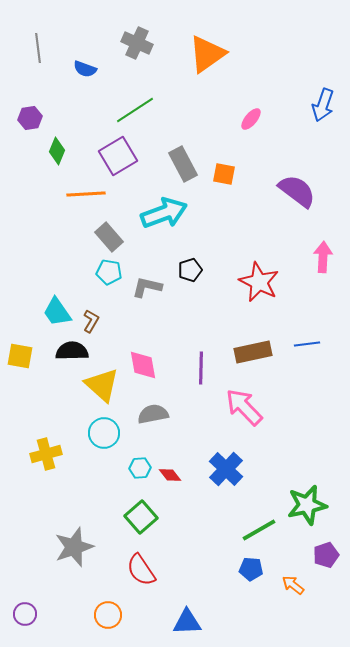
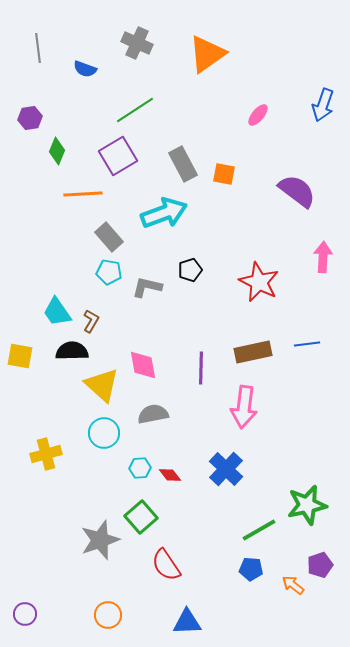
pink ellipse at (251, 119): moved 7 px right, 4 px up
orange line at (86, 194): moved 3 px left
pink arrow at (244, 407): rotated 129 degrees counterclockwise
gray star at (74, 547): moved 26 px right, 7 px up
purple pentagon at (326, 555): moved 6 px left, 10 px down
red semicircle at (141, 570): moved 25 px right, 5 px up
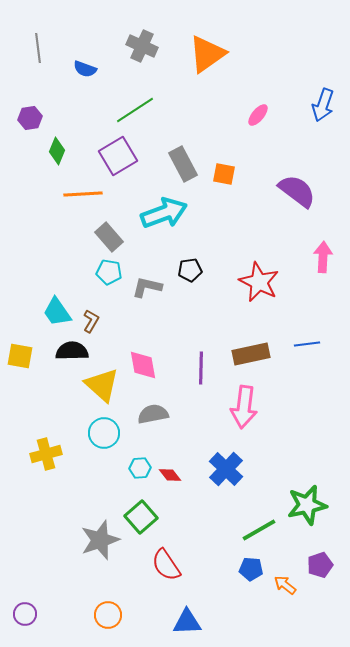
gray cross at (137, 43): moved 5 px right, 3 px down
black pentagon at (190, 270): rotated 10 degrees clockwise
brown rectangle at (253, 352): moved 2 px left, 2 px down
orange arrow at (293, 585): moved 8 px left
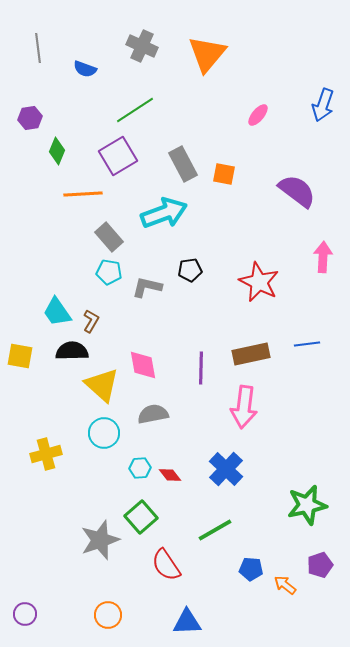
orange triangle at (207, 54): rotated 15 degrees counterclockwise
green line at (259, 530): moved 44 px left
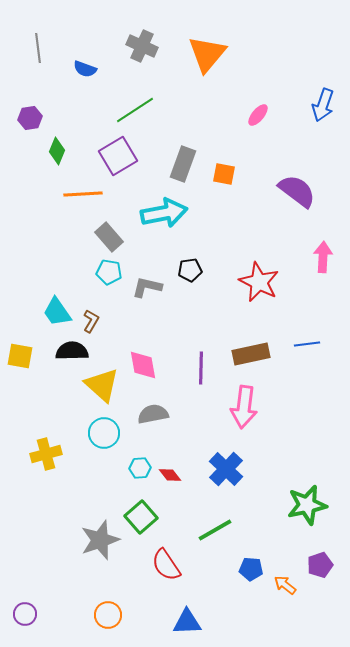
gray rectangle at (183, 164): rotated 48 degrees clockwise
cyan arrow at (164, 213): rotated 9 degrees clockwise
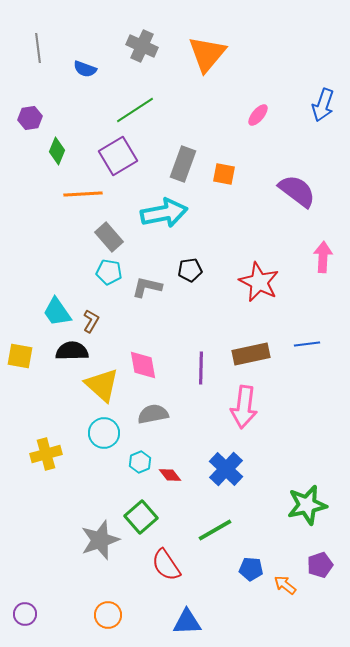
cyan hexagon at (140, 468): moved 6 px up; rotated 20 degrees counterclockwise
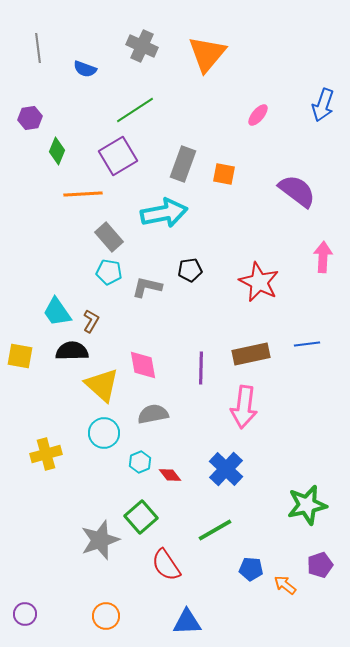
orange circle at (108, 615): moved 2 px left, 1 px down
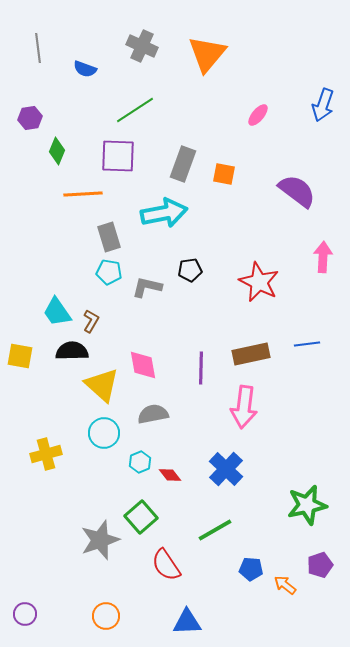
purple square at (118, 156): rotated 33 degrees clockwise
gray rectangle at (109, 237): rotated 24 degrees clockwise
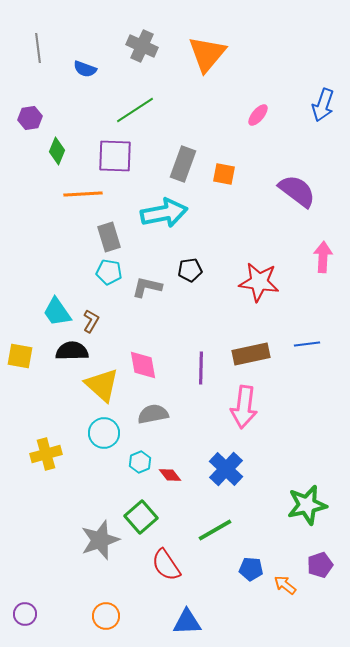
purple square at (118, 156): moved 3 px left
red star at (259, 282): rotated 18 degrees counterclockwise
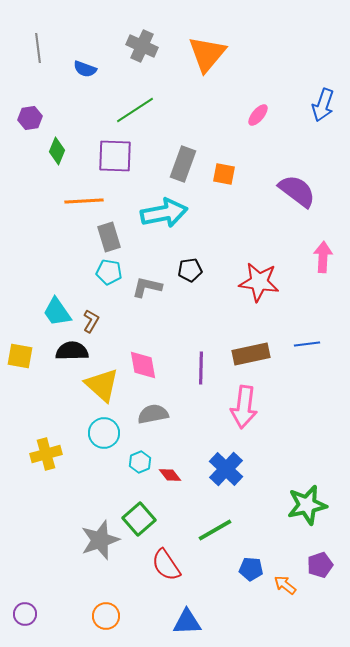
orange line at (83, 194): moved 1 px right, 7 px down
green square at (141, 517): moved 2 px left, 2 px down
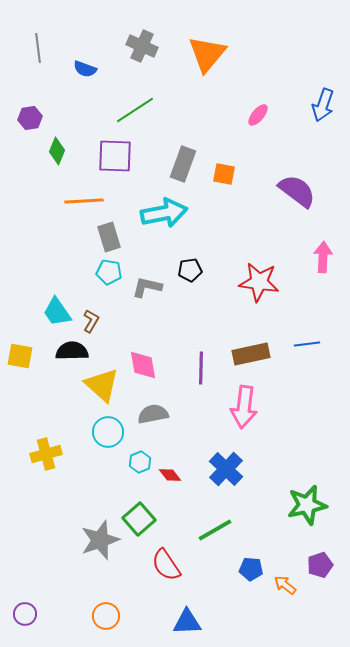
cyan circle at (104, 433): moved 4 px right, 1 px up
